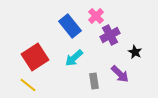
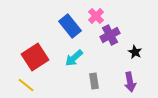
purple arrow: moved 10 px right, 8 px down; rotated 36 degrees clockwise
yellow line: moved 2 px left
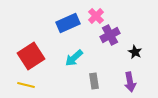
blue rectangle: moved 2 px left, 3 px up; rotated 75 degrees counterclockwise
red square: moved 4 px left, 1 px up
yellow line: rotated 24 degrees counterclockwise
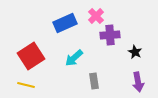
blue rectangle: moved 3 px left
purple cross: rotated 24 degrees clockwise
purple arrow: moved 8 px right
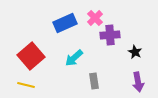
pink cross: moved 1 px left, 2 px down
red square: rotated 8 degrees counterclockwise
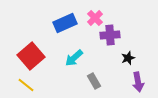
black star: moved 7 px left, 6 px down; rotated 24 degrees clockwise
gray rectangle: rotated 21 degrees counterclockwise
yellow line: rotated 24 degrees clockwise
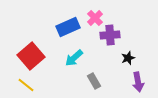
blue rectangle: moved 3 px right, 4 px down
